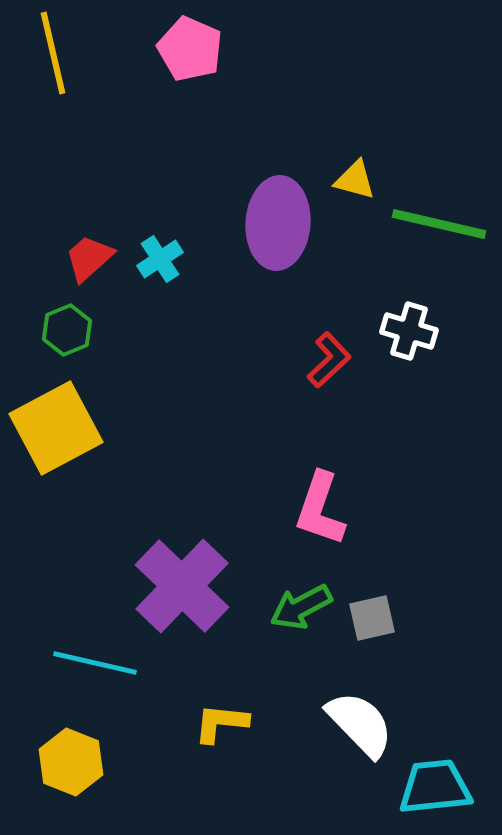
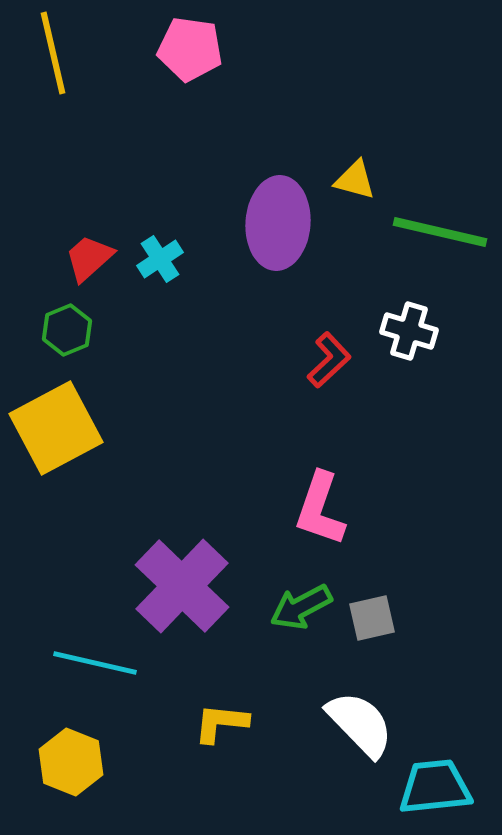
pink pentagon: rotated 16 degrees counterclockwise
green line: moved 1 px right, 8 px down
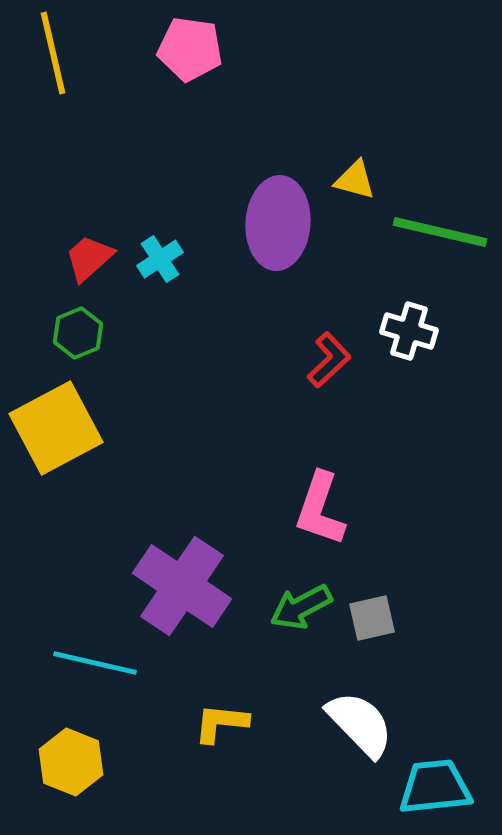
green hexagon: moved 11 px right, 3 px down
purple cross: rotated 10 degrees counterclockwise
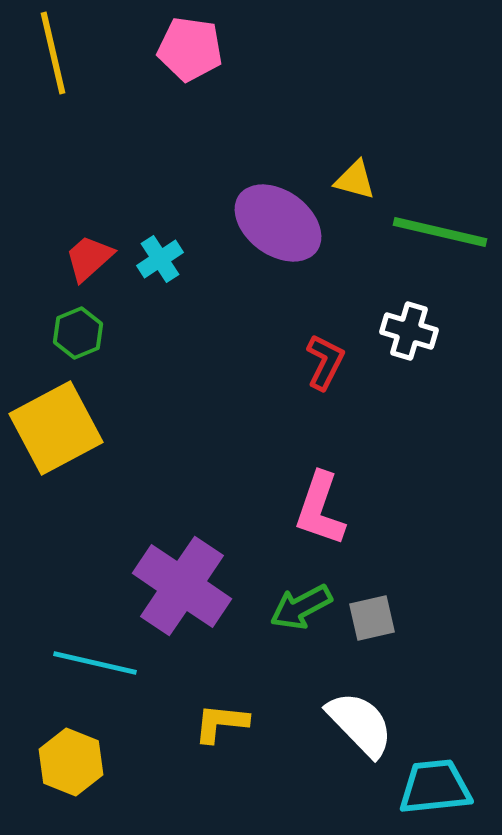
purple ellipse: rotated 58 degrees counterclockwise
red L-shape: moved 4 px left, 2 px down; rotated 20 degrees counterclockwise
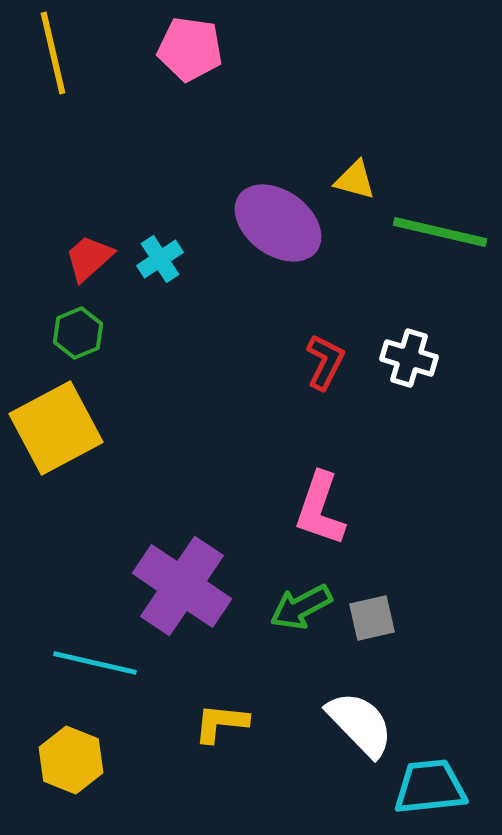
white cross: moved 27 px down
yellow hexagon: moved 2 px up
cyan trapezoid: moved 5 px left
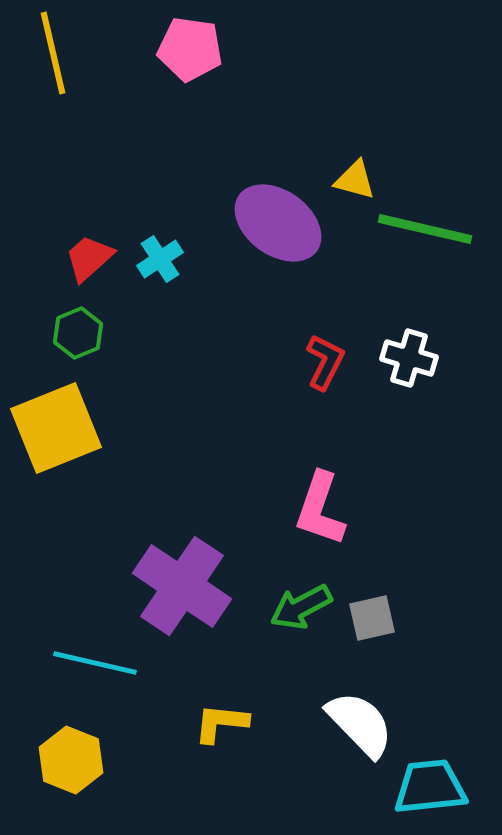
green line: moved 15 px left, 3 px up
yellow square: rotated 6 degrees clockwise
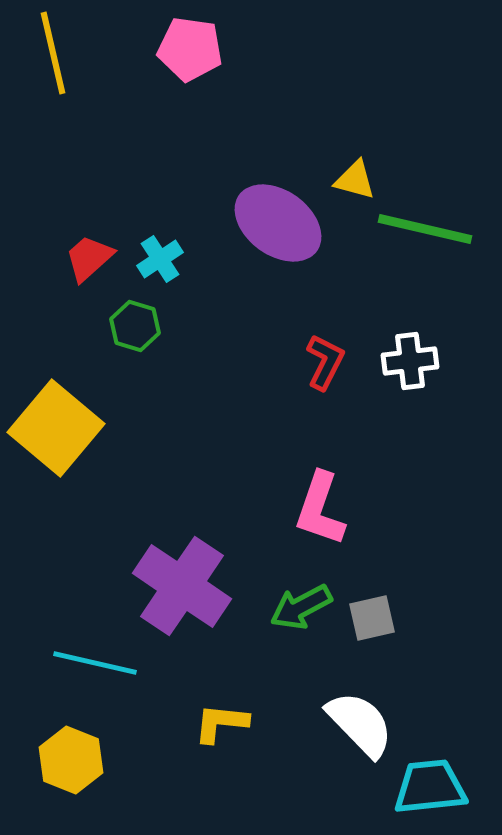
green hexagon: moved 57 px right, 7 px up; rotated 21 degrees counterclockwise
white cross: moved 1 px right, 3 px down; rotated 24 degrees counterclockwise
yellow square: rotated 28 degrees counterclockwise
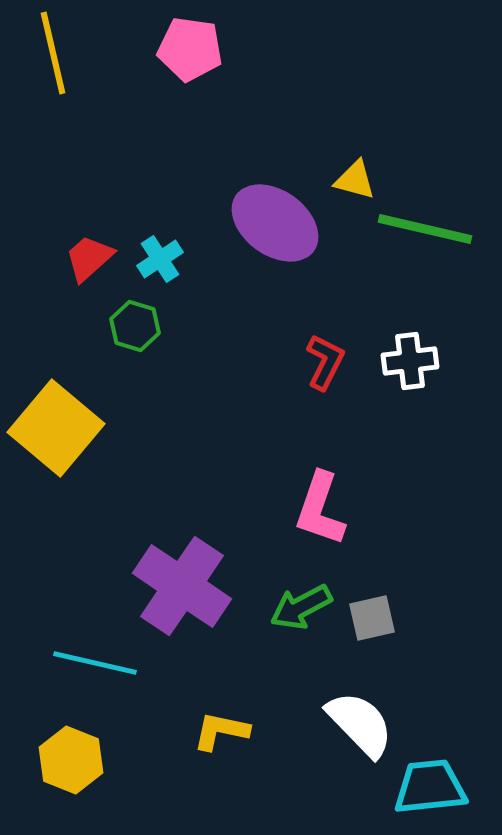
purple ellipse: moved 3 px left
yellow L-shape: moved 8 px down; rotated 6 degrees clockwise
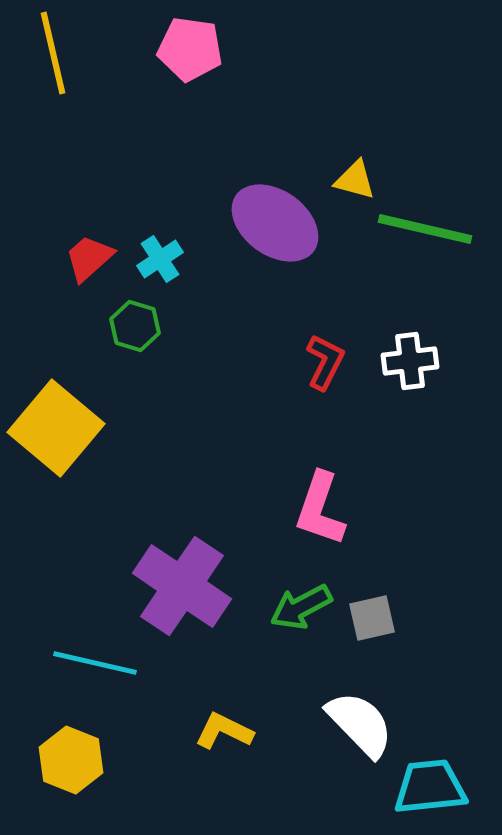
yellow L-shape: moved 3 px right; rotated 14 degrees clockwise
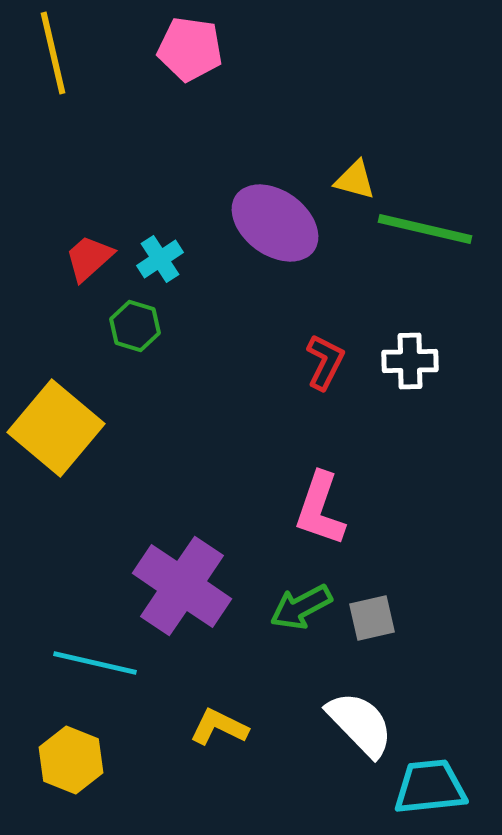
white cross: rotated 6 degrees clockwise
yellow L-shape: moved 5 px left, 4 px up
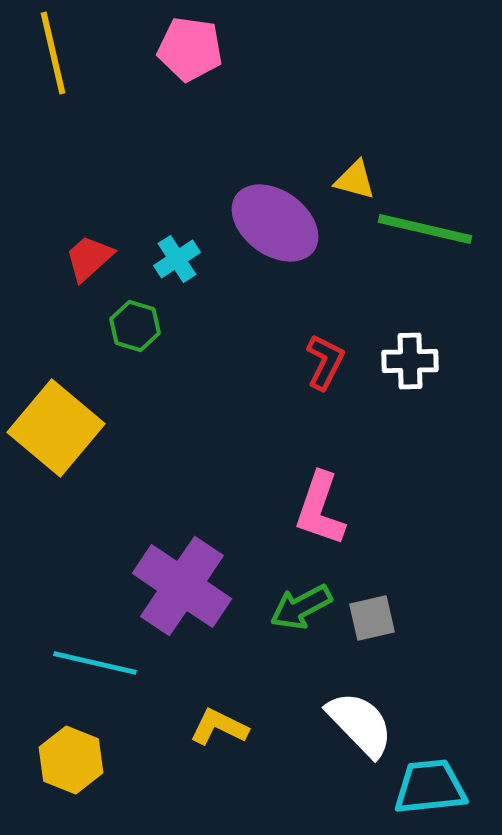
cyan cross: moved 17 px right
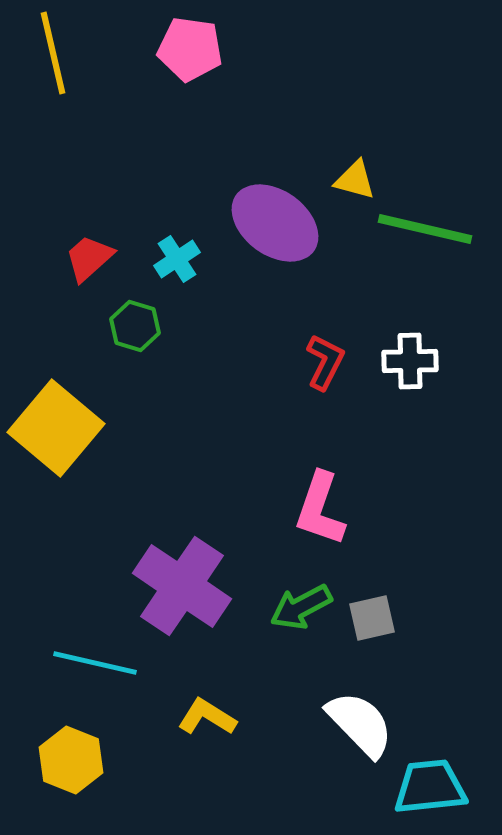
yellow L-shape: moved 12 px left, 10 px up; rotated 6 degrees clockwise
